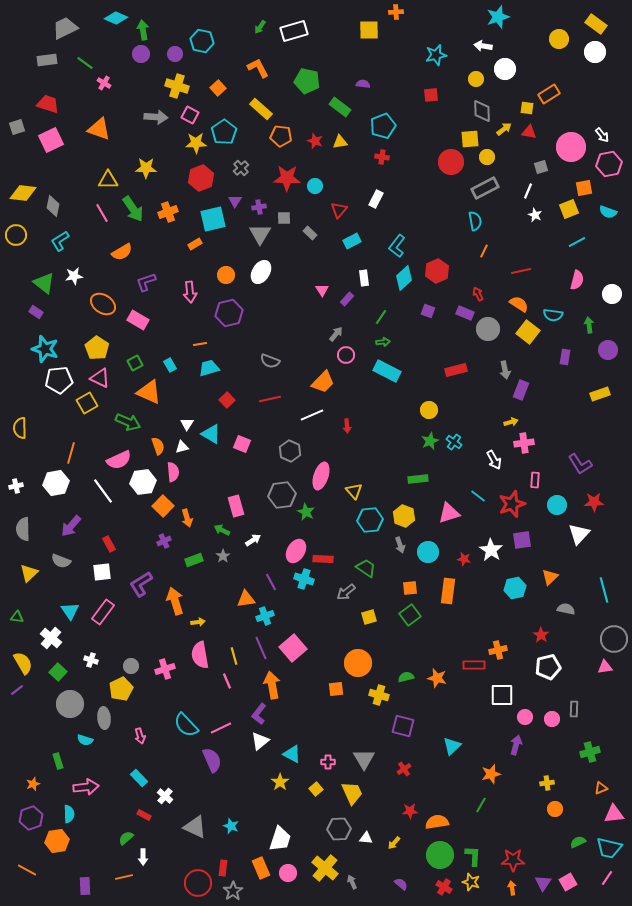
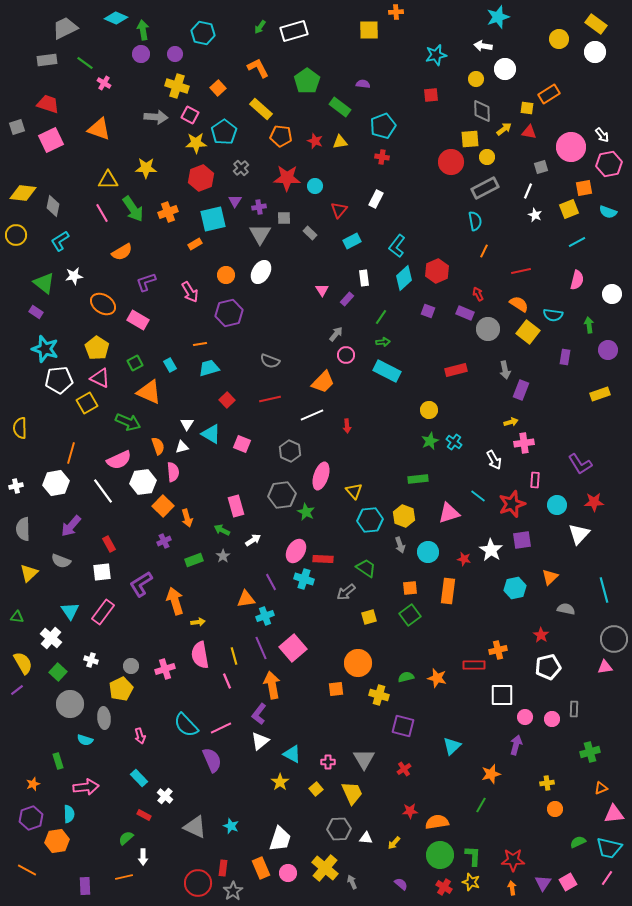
cyan hexagon at (202, 41): moved 1 px right, 8 px up
green pentagon at (307, 81): rotated 25 degrees clockwise
pink arrow at (190, 292): rotated 25 degrees counterclockwise
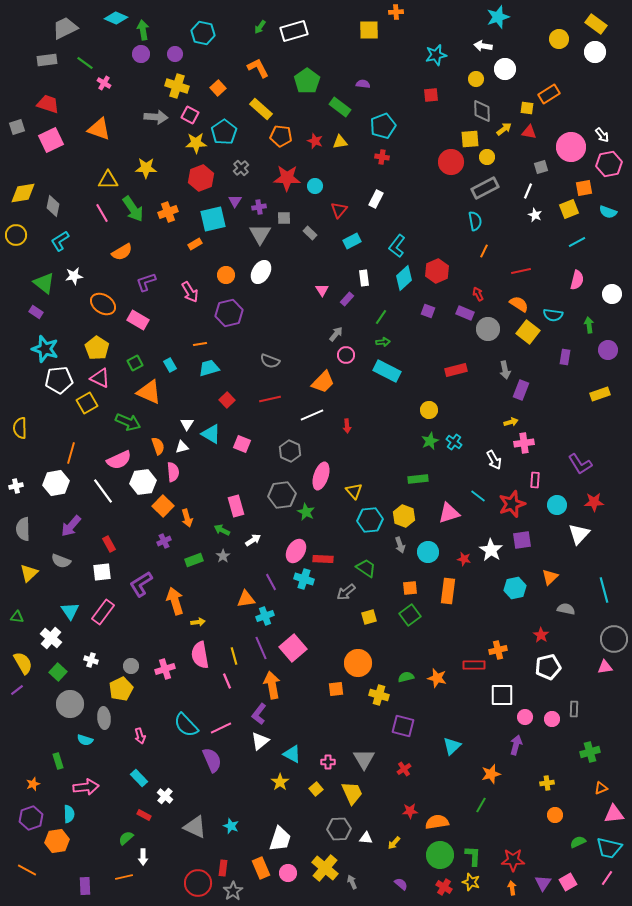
yellow diamond at (23, 193): rotated 16 degrees counterclockwise
orange circle at (555, 809): moved 6 px down
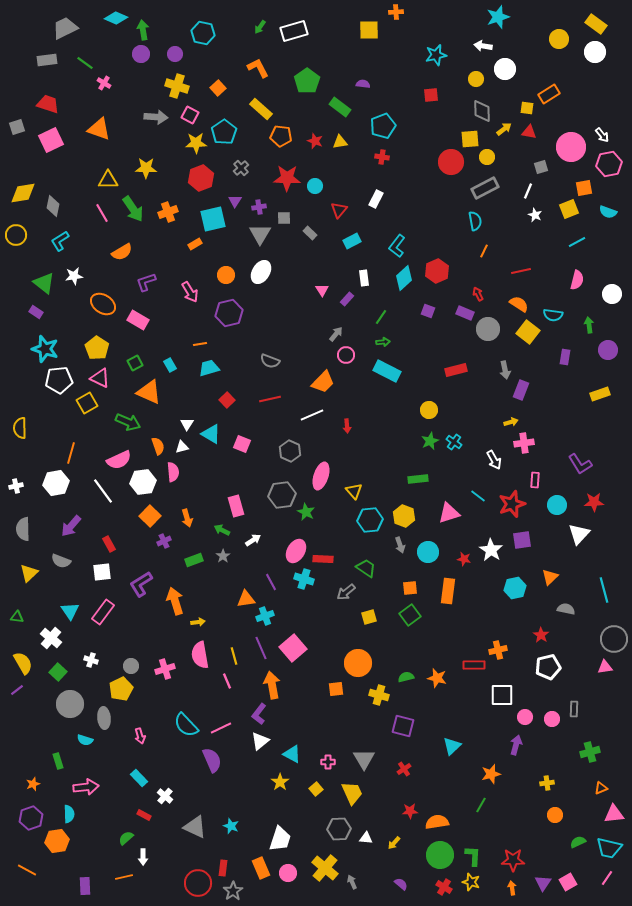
orange square at (163, 506): moved 13 px left, 10 px down
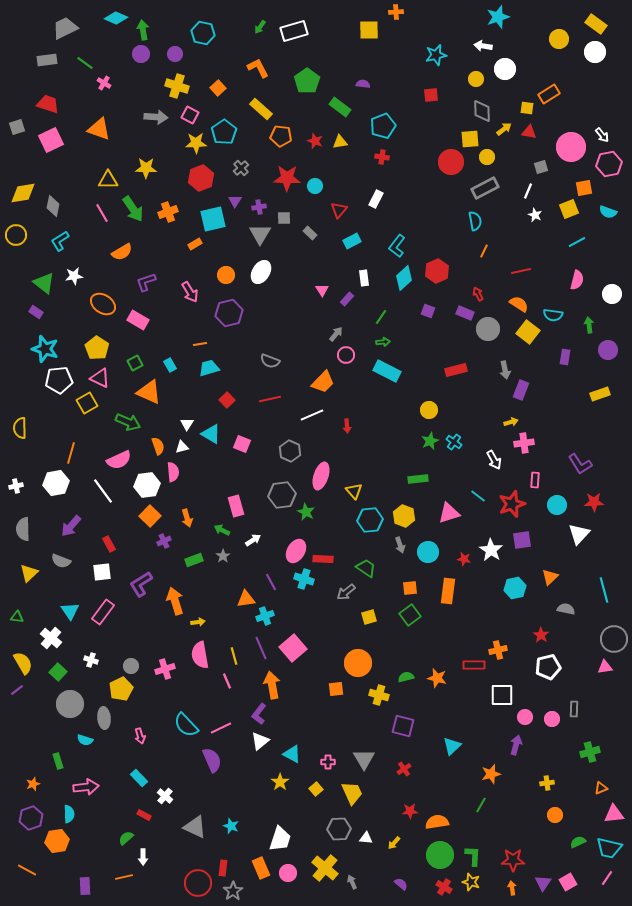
white hexagon at (143, 482): moved 4 px right, 3 px down
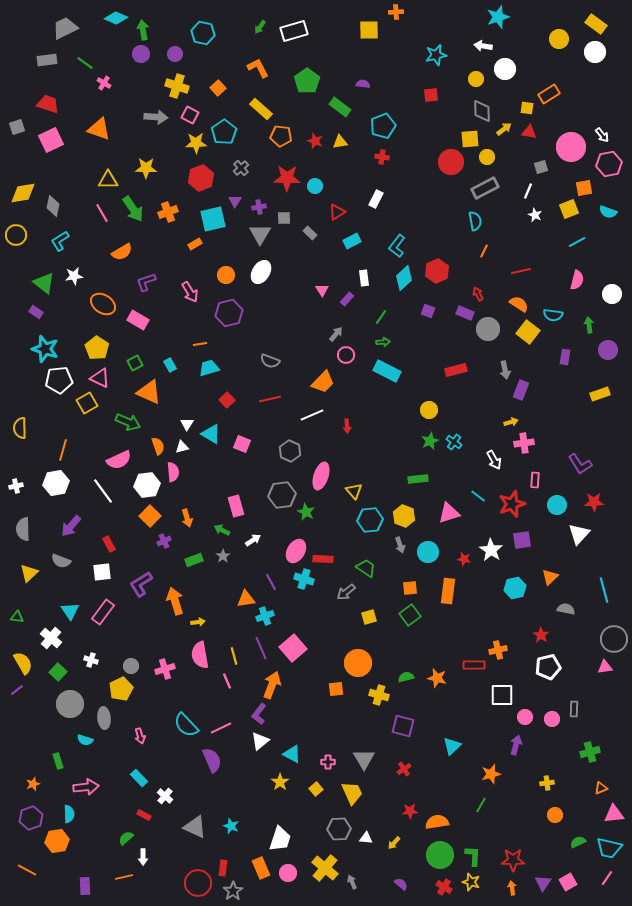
red triangle at (339, 210): moved 2 px left, 2 px down; rotated 18 degrees clockwise
orange line at (71, 453): moved 8 px left, 3 px up
orange arrow at (272, 685): rotated 32 degrees clockwise
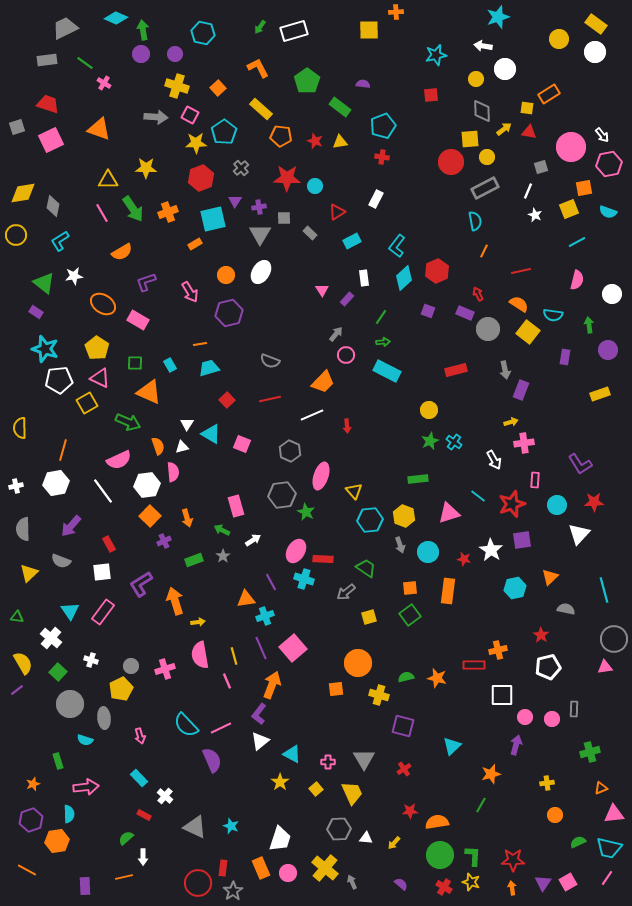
green square at (135, 363): rotated 28 degrees clockwise
purple hexagon at (31, 818): moved 2 px down
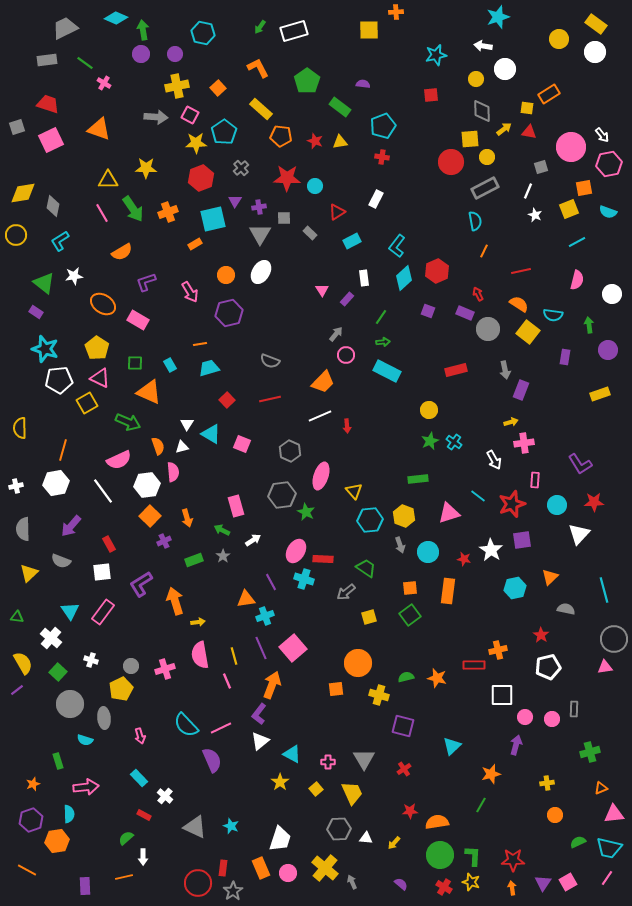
yellow cross at (177, 86): rotated 30 degrees counterclockwise
white line at (312, 415): moved 8 px right, 1 px down
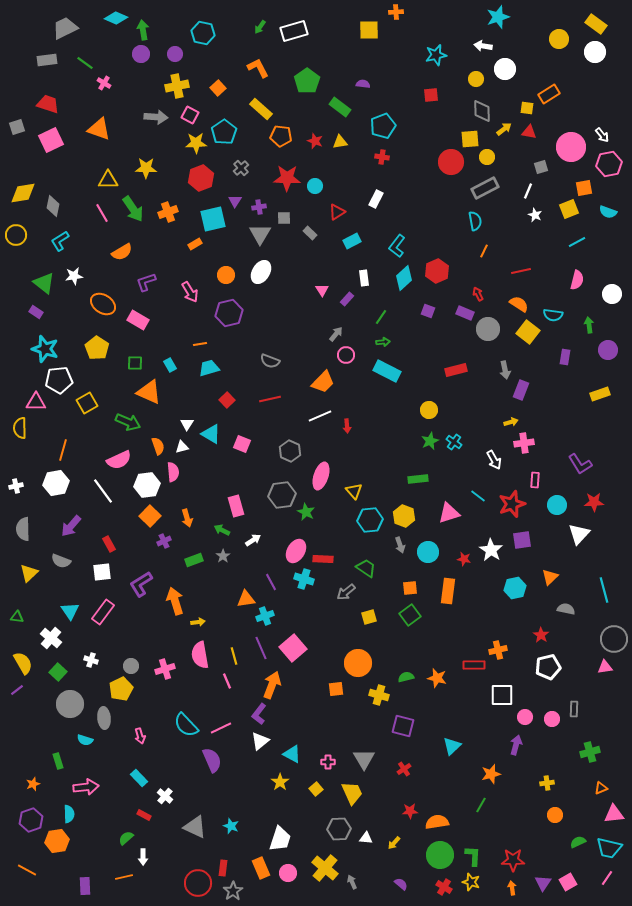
pink triangle at (100, 378): moved 64 px left, 24 px down; rotated 25 degrees counterclockwise
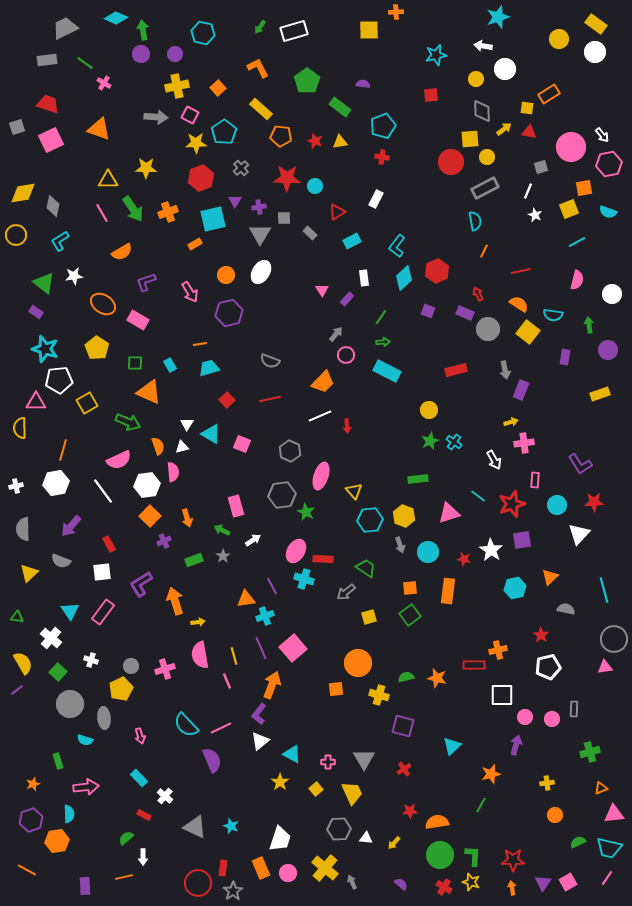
purple line at (271, 582): moved 1 px right, 4 px down
